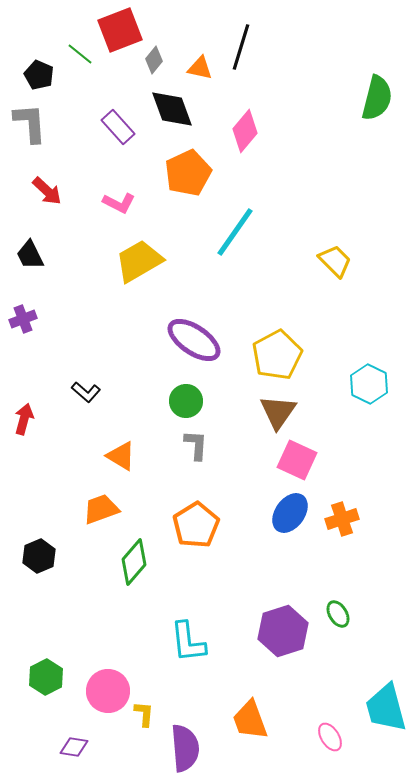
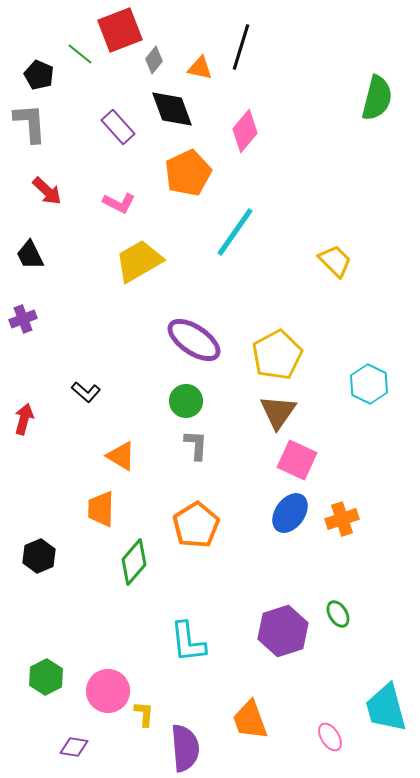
orange trapezoid at (101, 509): rotated 69 degrees counterclockwise
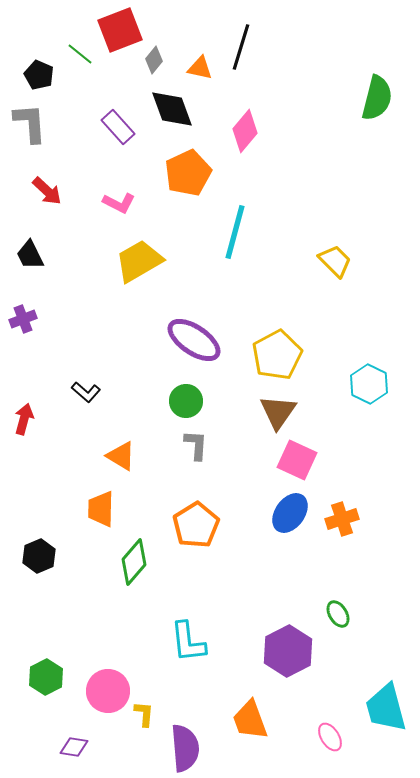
cyan line at (235, 232): rotated 20 degrees counterclockwise
purple hexagon at (283, 631): moved 5 px right, 20 px down; rotated 9 degrees counterclockwise
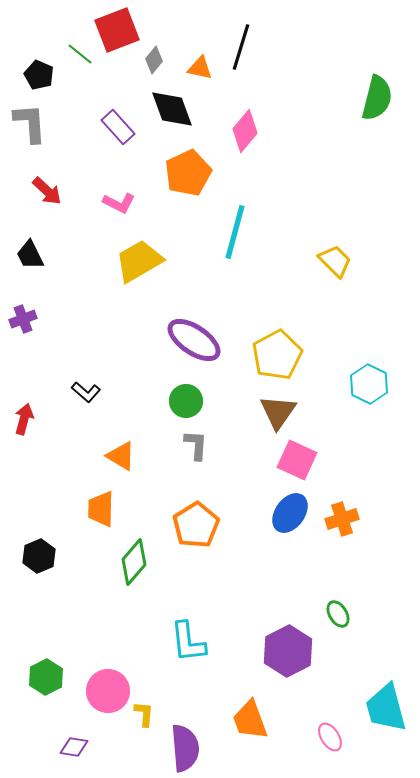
red square at (120, 30): moved 3 px left
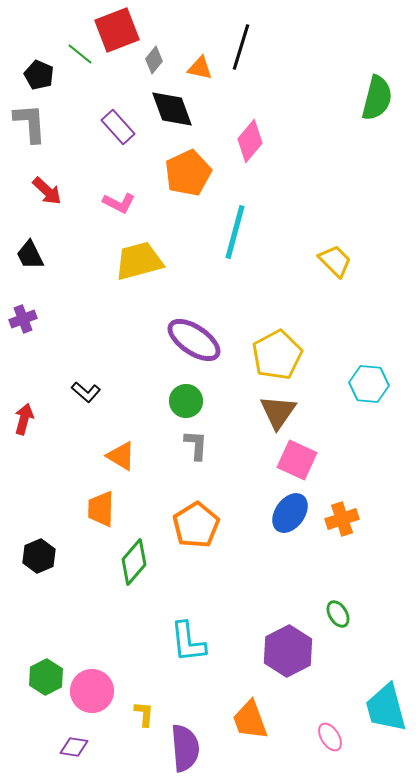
pink diamond at (245, 131): moved 5 px right, 10 px down
yellow trapezoid at (139, 261): rotated 15 degrees clockwise
cyan hexagon at (369, 384): rotated 21 degrees counterclockwise
pink circle at (108, 691): moved 16 px left
